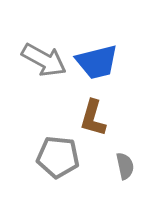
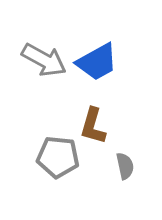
blue trapezoid: rotated 15 degrees counterclockwise
brown L-shape: moved 8 px down
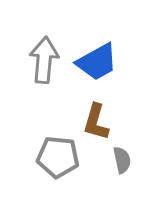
gray arrow: rotated 114 degrees counterclockwise
brown L-shape: moved 3 px right, 4 px up
gray semicircle: moved 3 px left, 6 px up
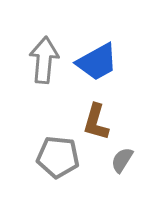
gray semicircle: rotated 136 degrees counterclockwise
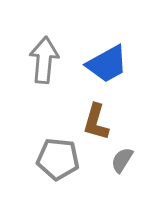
blue trapezoid: moved 10 px right, 2 px down
gray pentagon: moved 2 px down
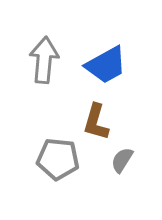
blue trapezoid: moved 1 px left, 1 px down
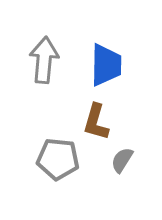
blue trapezoid: rotated 60 degrees counterclockwise
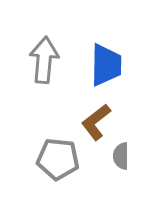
brown L-shape: rotated 36 degrees clockwise
gray semicircle: moved 1 px left, 4 px up; rotated 32 degrees counterclockwise
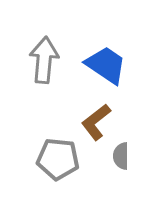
blue trapezoid: rotated 57 degrees counterclockwise
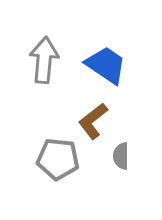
brown L-shape: moved 3 px left, 1 px up
